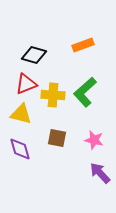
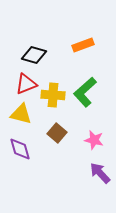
brown square: moved 5 px up; rotated 30 degrees clockwise
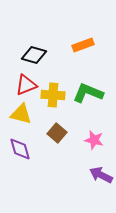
red triangle: moved 1 px down
green L-shape: moved 3 px right, 1 px down; rotated 64 degrees clockwise
purple arrow: moved 1 px right, 2 px down; rotated 20 degrees counterclockwise
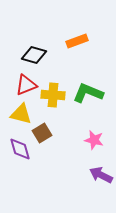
orange rectangle: moved 6 px left, 4 px up
brown square: moved 15 px left; rotated 18 degrees clockwise
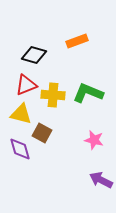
brown square: rotated 30 degrees counterclockwise
purple arrow: moved 5 px down
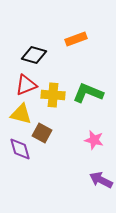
orange rectangle: moved 1 px left, 2 px up
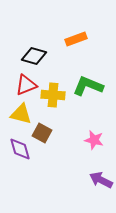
black diamond: moved 1 px down
green L-shape: moved 7 px up
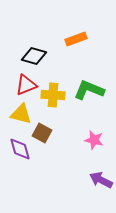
green L-shape: moved 1 px right, 4 px down
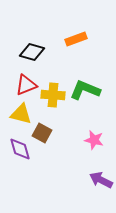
black diamond: moved 2 px left, 4 px up
green L-shape: moved 4 px left
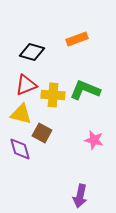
orange rectangle: moved 1 px right
purple arrow: moved 21 px left, 16 px down; rotated 105 degrees counterclockwise
